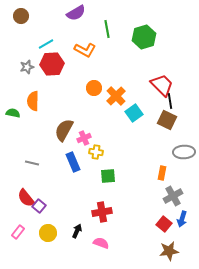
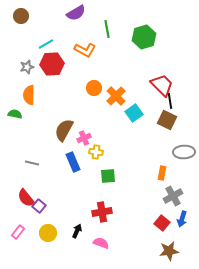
orange semicircle: moved 4 px left, 6 px up
green semicircle: moved 2 px right, 1 px down
red square: moved 2 px left, 1 px up
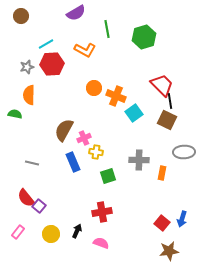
orange cross: rotated 24 degrees counterclockwise
green square: rotated 14 degrees counterclockwise
gray cross: moved 34 px left, 36 px up; rotated 30 degrees clockwise
yellow circle: moved 3 px right, 1 px down
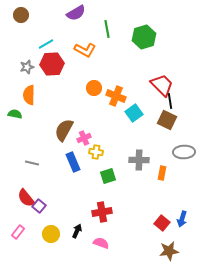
brown circle: moved 1 px up
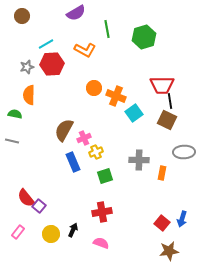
brown circle: moved 1 px right, 1 px down
red trapezoid: rotated 135 degrees clockwise
yellow cross: rotated 32 degrees counterclockwise
gray line: moved 20 px left, 22 px up
green square: moved 3 px left
black arrow: moved 4 px left, 1 px up
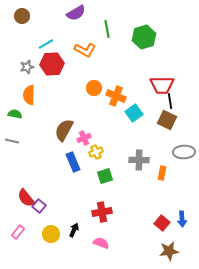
blue arrow: rotated 21 degrees counterclockwise
black arrow: moved 1 px right
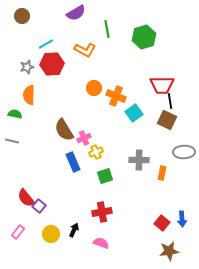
brown semicircle: rotated 60 degrees counterclockwise
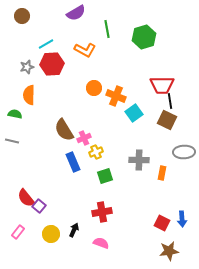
red square: rotated 14 degrees counterclockwise
